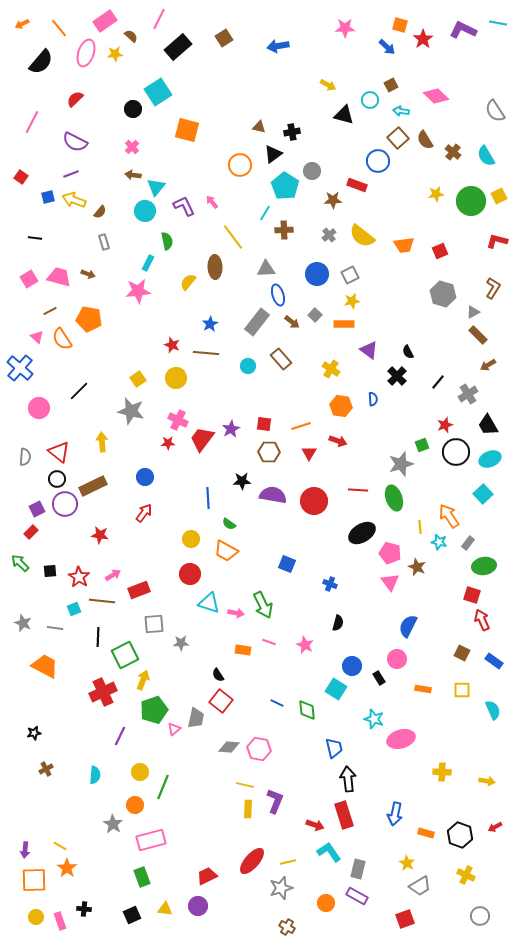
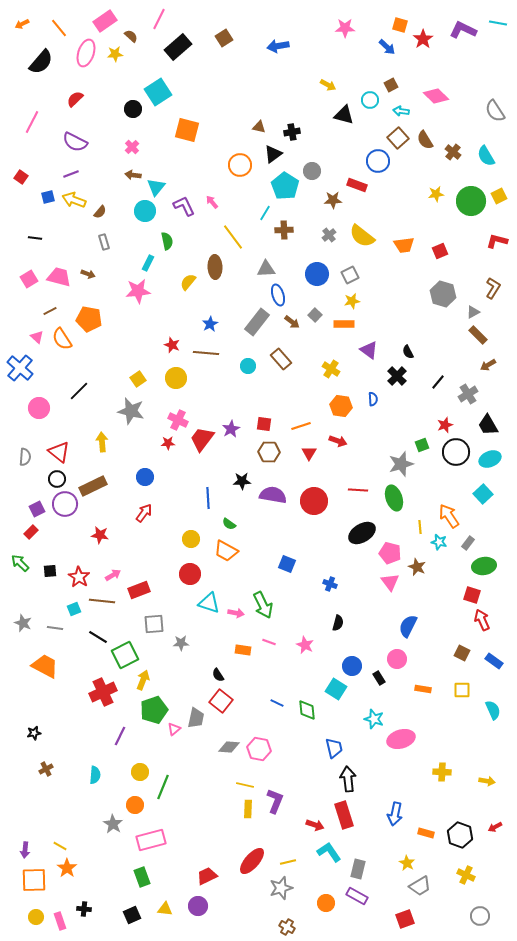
black line at (98, 637): rotated 60 degrees counterclockwise
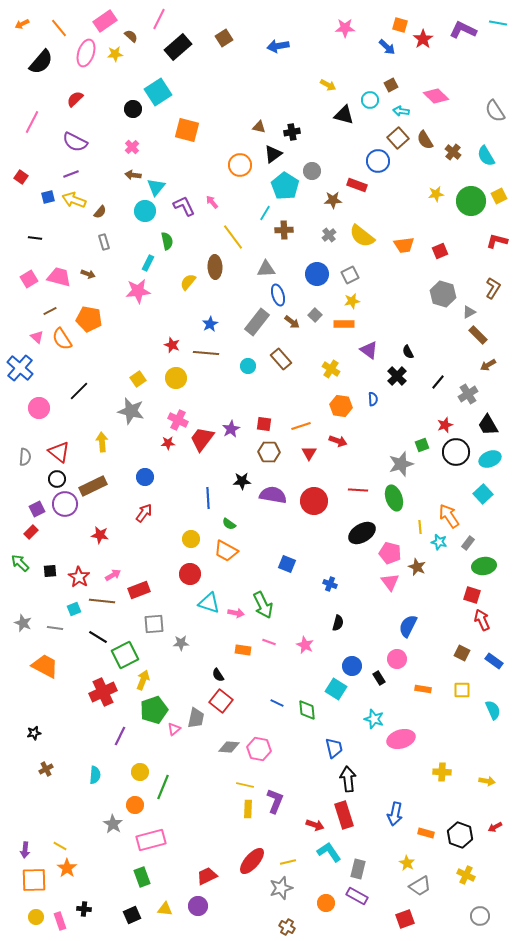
gray triangle at (473, 312): moved 4 px left
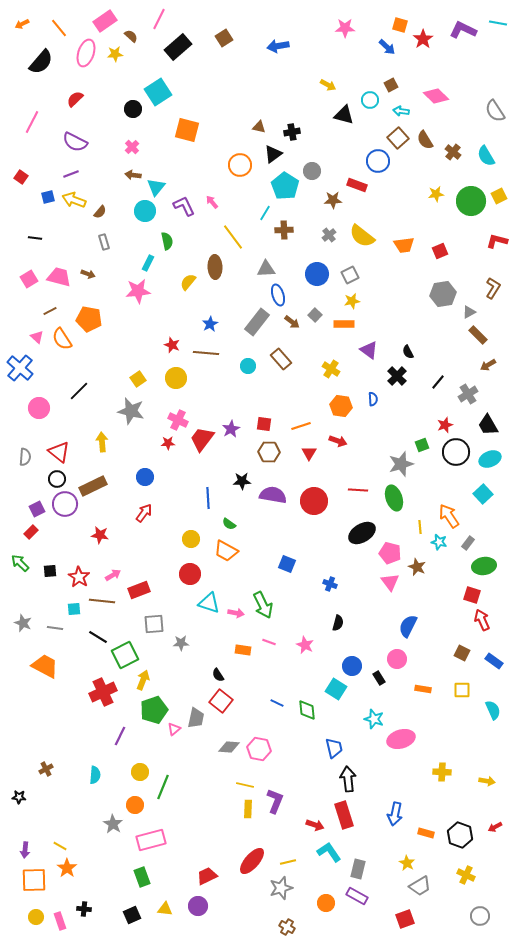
gray hexagon at (443, 294): rotated 25 degrees counterclockwise
cyan square at (74, 609): rotated 16 degrees clockwise
black star at (34, 733): moved 15 px left, 64 px down; rotated 16 degrees clockwise
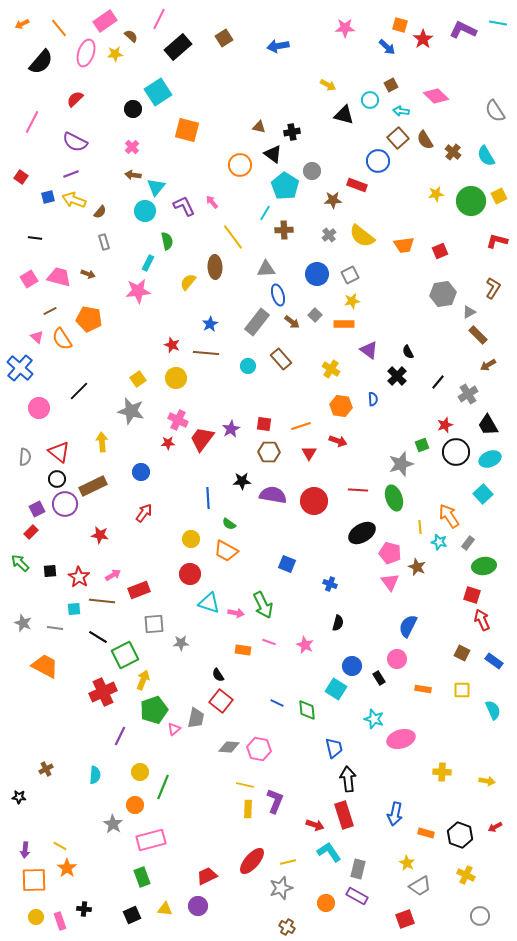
black triangle at (273, 154): rotated 48 degrees counterclockwise
blue circle at (145, 477): moved 4 px left, 5 px up
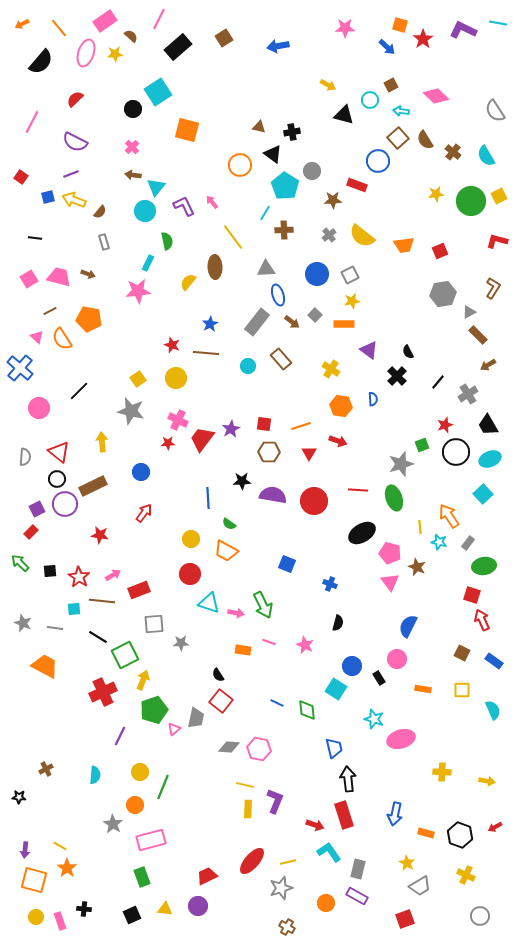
orange square at (34, 880): rotated 16 degrees clockwise
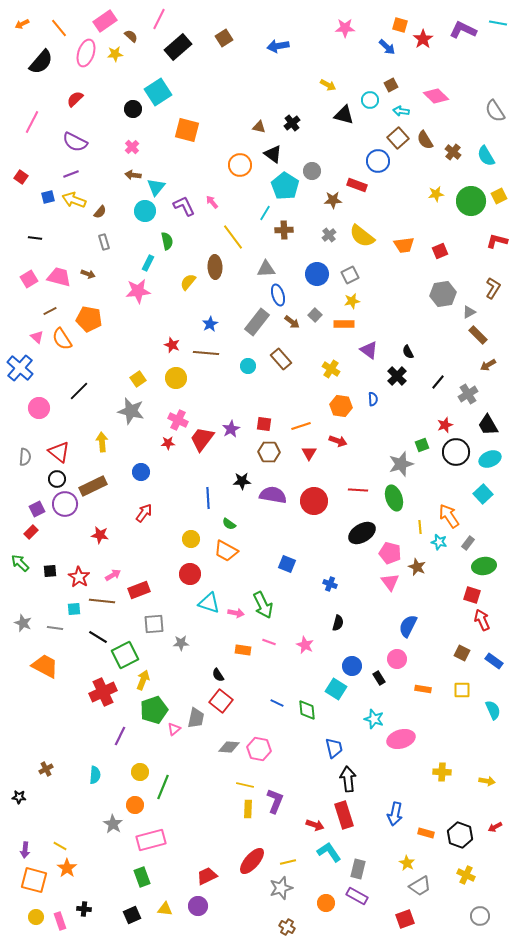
black cross at (292, 132): moved 9 px up; rotated 28 degrees counterclockwise
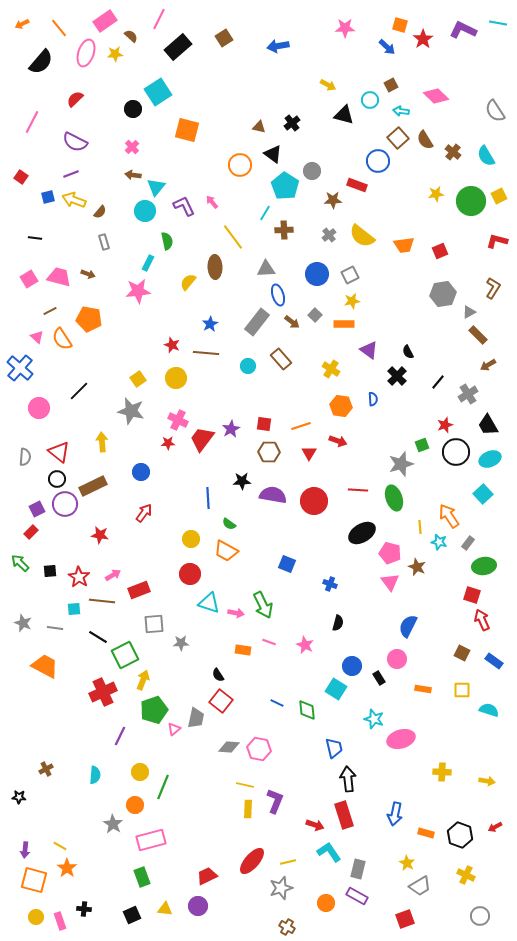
cyan semicircle at (493, 710): moved 4 px left; rotated 48 degrees counterclockwise
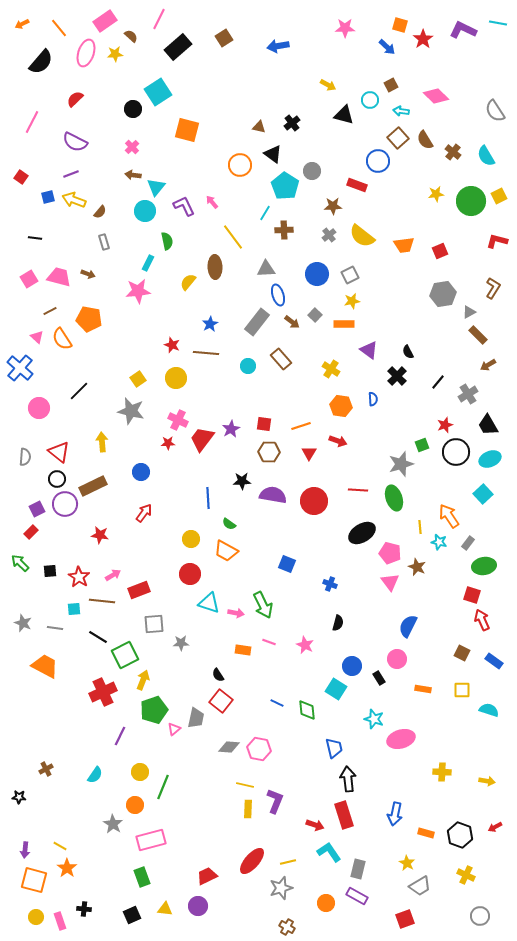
brown star at (333, 200): moved 6 px down
cyan semicircle at (95, 775): rotated 30 degrees clockwise
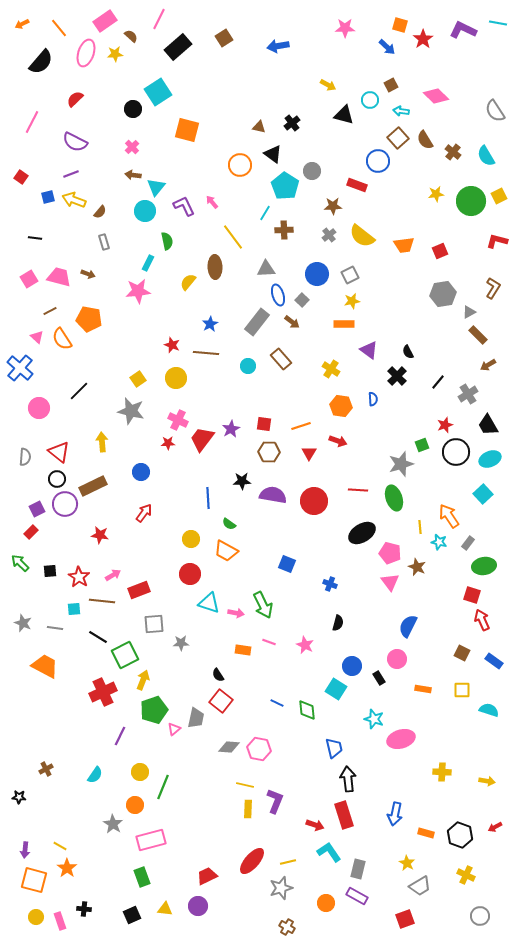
gray square at (315, 315): moved 13 px left, 15 px up
